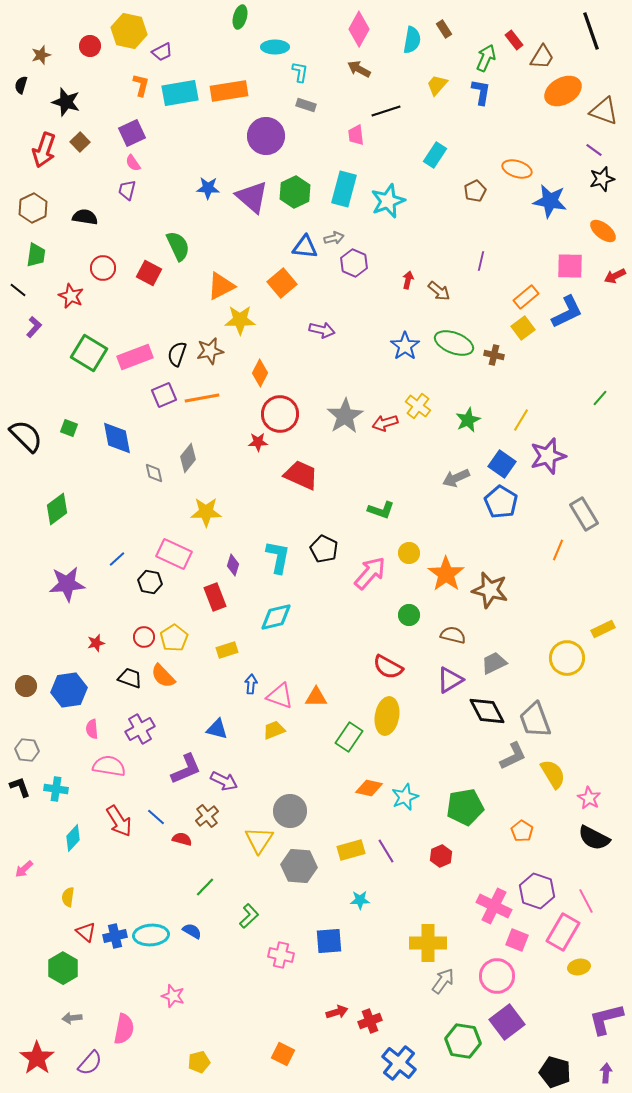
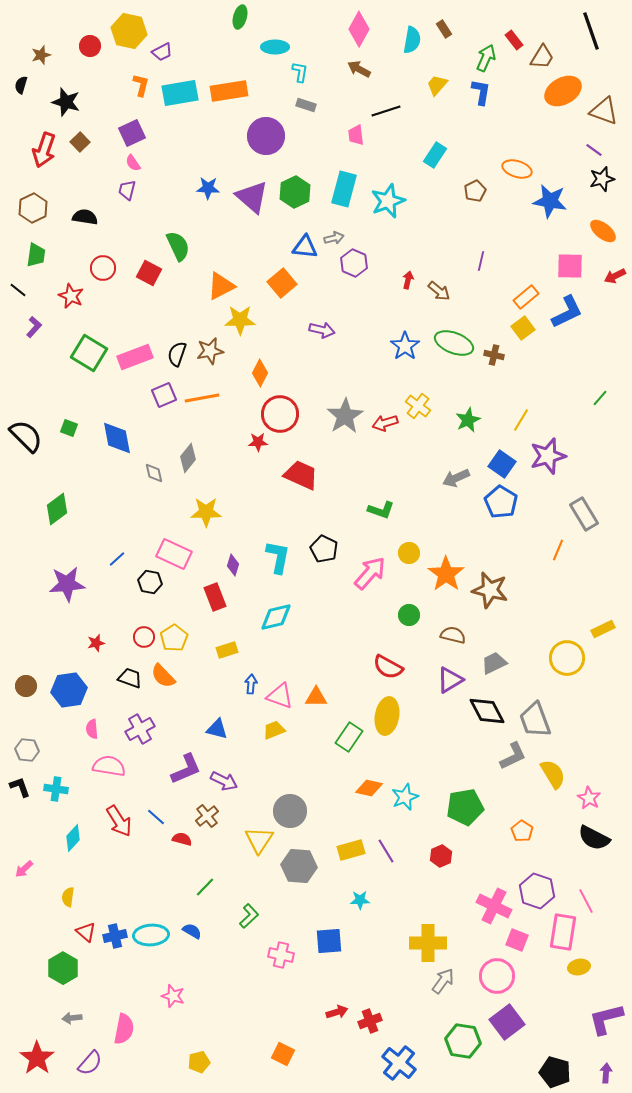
pink rectangle at (563, 932): rotated 21 degrees counterclockwise
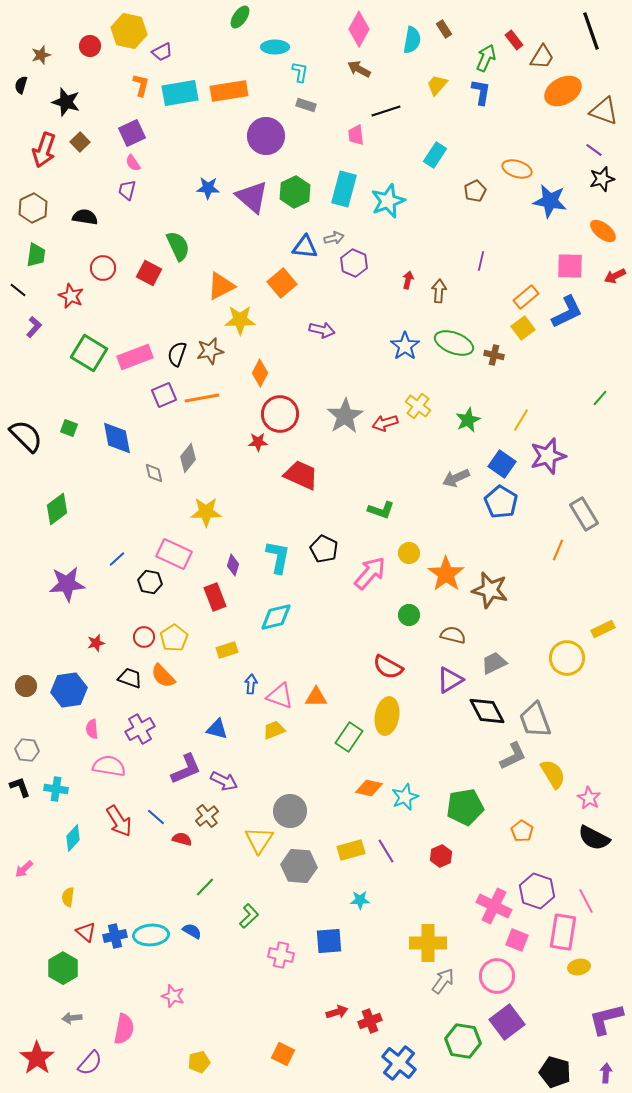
green ellipse at (240, 17): rotated 20 degrees clockwise
brown arrow at (439, 291): rotated 125 degrees counterclockwise
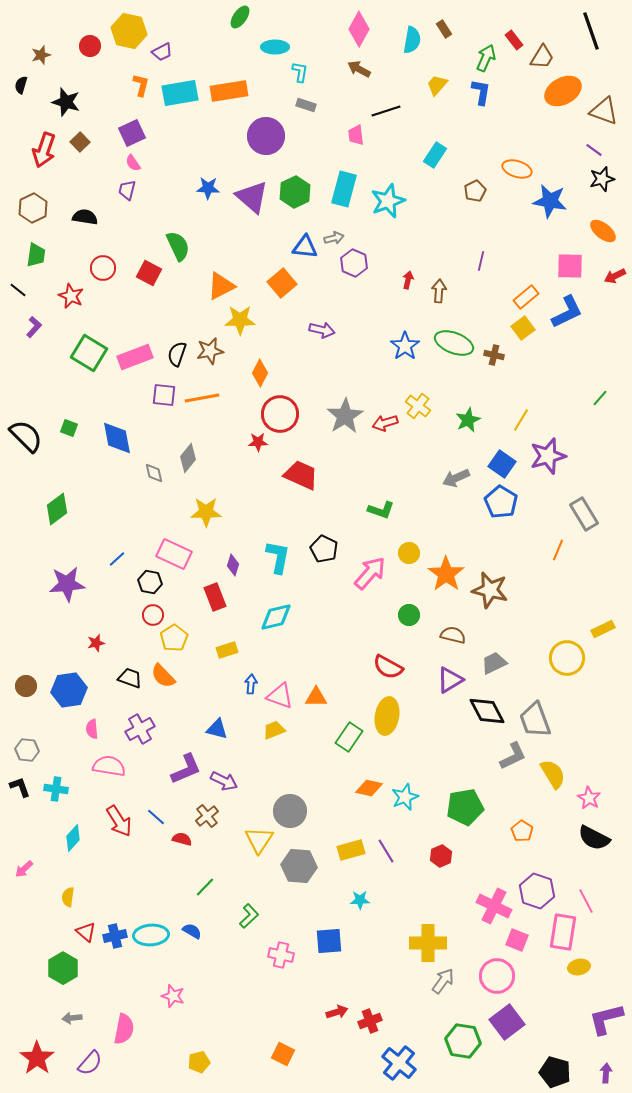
purple square at (164, 395): rotated 30 degrees clockwise
red circle at (144, 637): moved 9 px right, 22 px up
